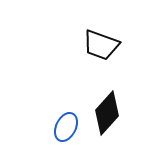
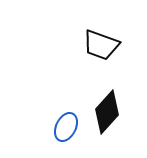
black diamond: moved 1 px up
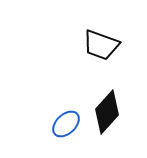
blue ellipse: moved 3 px up; rotated 20 degrees clockwise
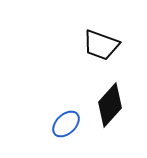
black diamond: moved 3 px right, 7 px up
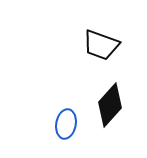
blue ellipse: rotated 36 degrees counterclockwise
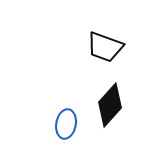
black trapezoid: moved 4 px right, 2 px down
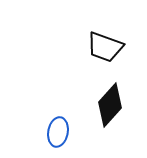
blue ellipse: moved 8 px left, 8 px down
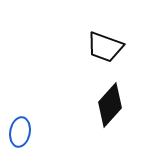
blue ellipse: moved 38 px left
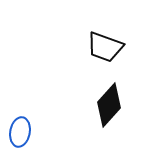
black diamond: moved 1 px left
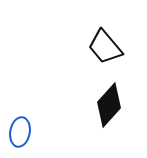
black trapezoid: rotated 30 degrees clockwise
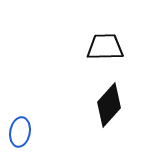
black trapezoid: rotated 129 degrees clockwise
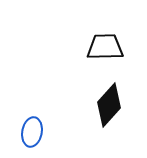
blue ellipse: moved 12 px right
